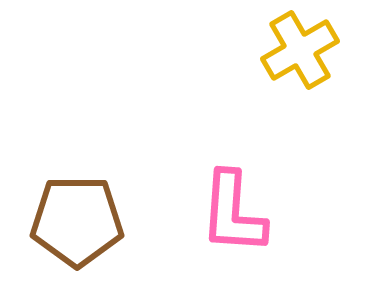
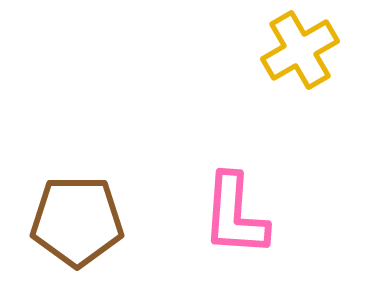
pink L-shape: moved 2 px right, 2 px down
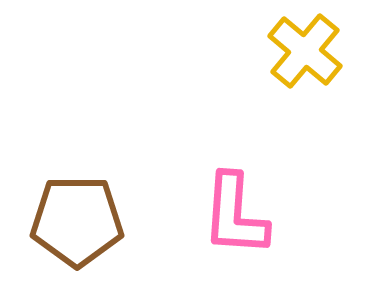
yellow cross: moved 5 px right, 1 px down; rotated 20 degrees counterclockwise
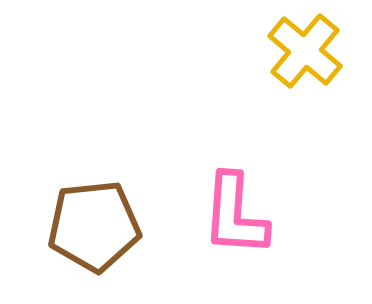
brown pentagon: moved 17 px right, 5 px down; rotated 6 degrees counterclockwise
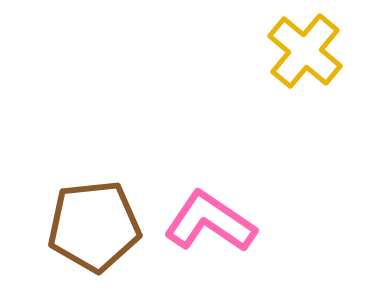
pink L-shape: moved 25 px left, 7 px down; rotated 120 degrees clockwise
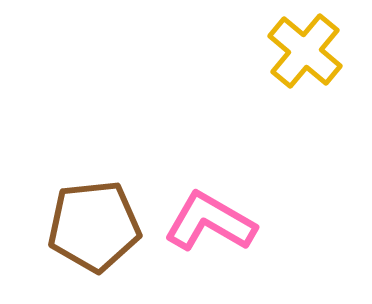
pink L-shape: rotated 4 degrees counterclockwise
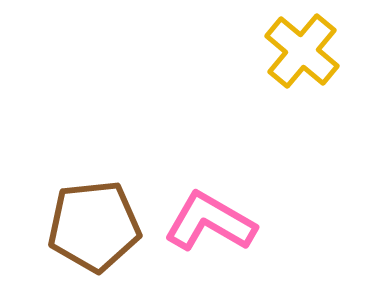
yellow cross: moved 3 px left
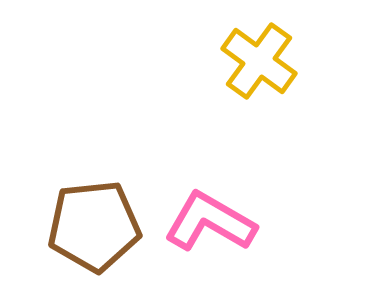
yellow cross: moved 43 px left, 10 px down; rotated 4 degrees counterclockwise
